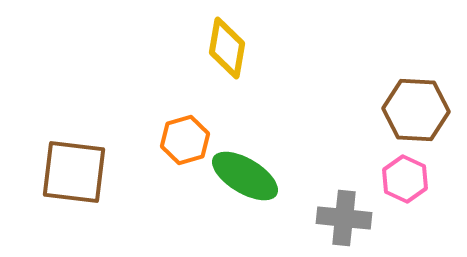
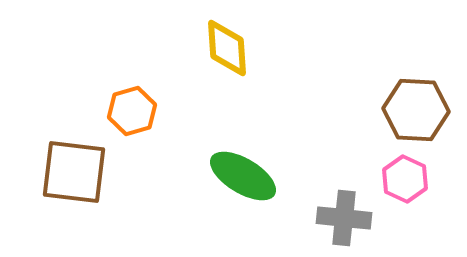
yellow diamond: rotated 14 degrees counterclockwise
orange hexagon: moved 53 px left, 29 px up
green ellipse: moved 2 px left
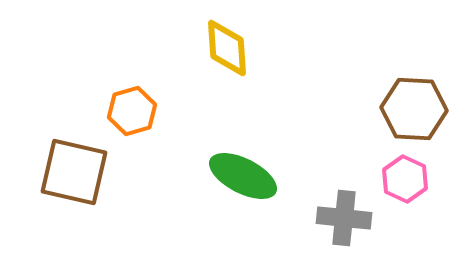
brown hexagon: moved 2 px left, 1 px up
brown square: rotated 6 degrees clockwise
green ellipse: rotated 4 degrees counterclockwise
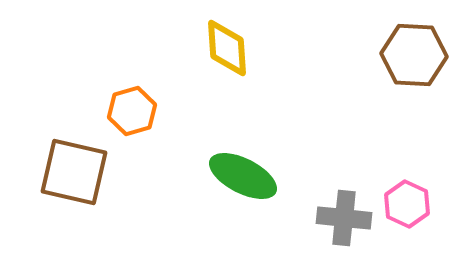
brown hexagon: moved 54 px up
pink hexagon: moved 2 px right, 25 px down
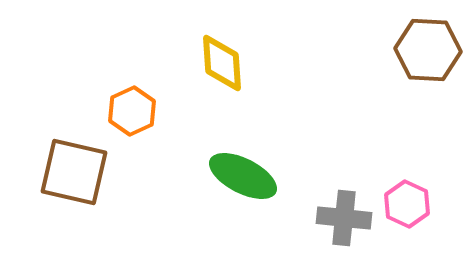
yellow diamond: moved 5 px left, 15 px down
brown hexagon: moved 14 px right, 5 px up
orange hexagon: rotated 9 degrees counterclockwise
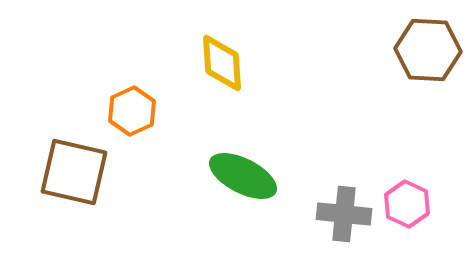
gray cross: moved 4 px up
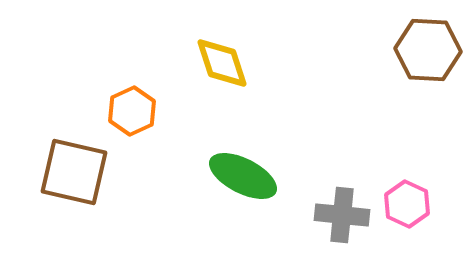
yellow diamond: rotated 14 degrees counterclockwise
gray cross: moved 2 px left, 1 px down
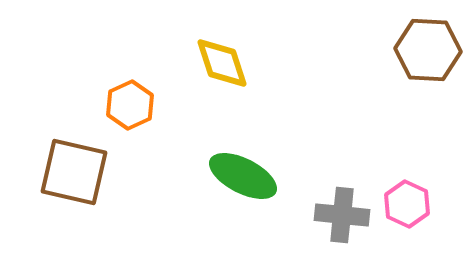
orange hexagon: moved 2 px left, 6 px up
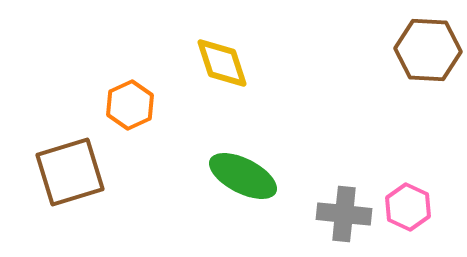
brown square: moved 4 px left; rotated 30 degrees counterclockwise
pink hexagon: moved 1 px right, 3 px down
gray cross: moved 2 px right, 1 px up
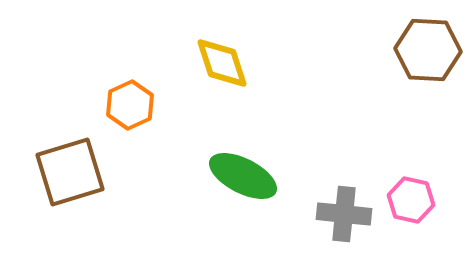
pink hexagon: moved 3 px right, 7 px up; rotated 12 degrees counterclockwise
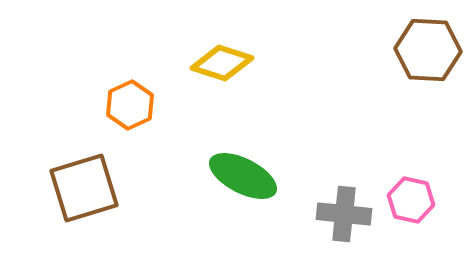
yellow diamond: rotated 54 degrees counterclockwise
brown square: moved 14 px right, 16 px down
